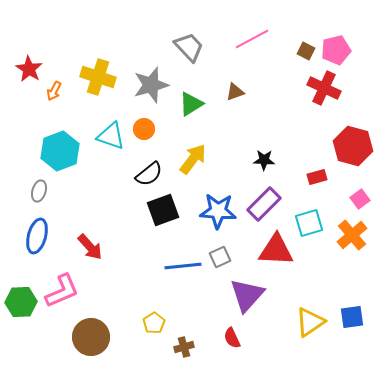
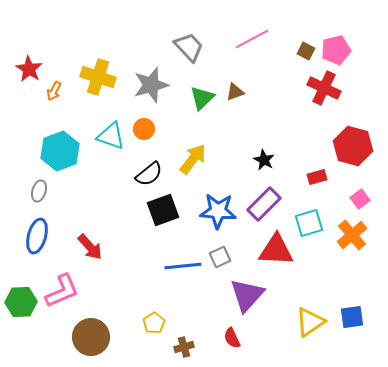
green triangle: moved 11 px right, 6 px up; rotated 12 degrees counterclockwise
black star: rotated 25 degrees clockwise
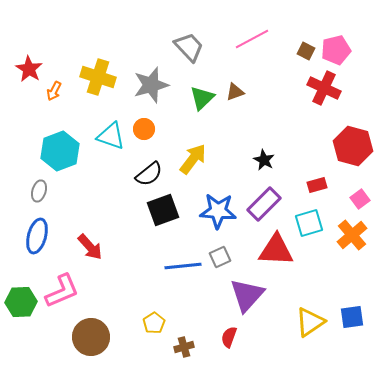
red rectangle: moved 8 px down
red semicircle: moved 3 px left, 1 px up; rotated 45 degrees clockwise
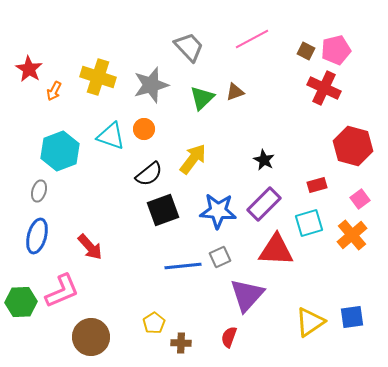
brown cross: moved 3 px left, 4 px up; rotated 18 degrees clockwise
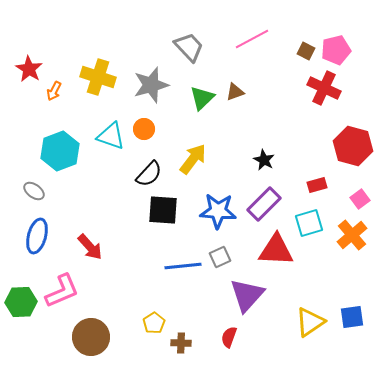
black semicircle: rotated 8 degrees counterclockwise
gray ellipse: moved 5 px left; rotated 70 degrees counterclockwise
black square: rotated 24 degrees clockwise
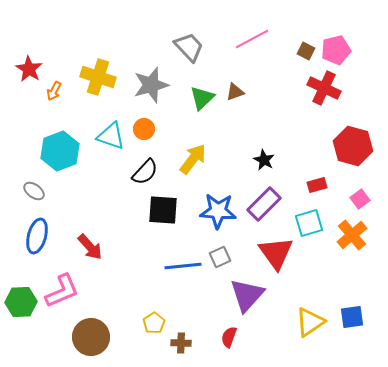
black semicircle: moved 4 px left, 2 px up
red triangle: moved 3 px down; rotated 51 degrees clockwise
